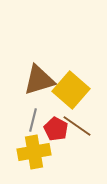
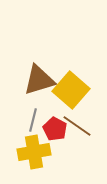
red pentagon: moved 1 px left
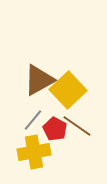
brown triangle: rotated 12 degrees counterclockwise
yellow square: moved 3 px left; rotated 6 degrees clockwise
gray line: rotated 25 degrees clockwise
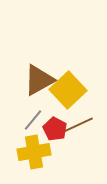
brown line: moved 1 px right, 1 px up; rotated 60 degrees counterclockwise
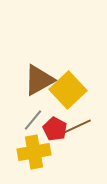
brown line: moved 2 px left, 2 px down
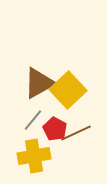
brown triangle: moved 3 px down
brown line: moved 6 px down
yellow cross: moved 4 px down
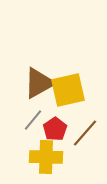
yellow square: rotated 30 degrees clockwise
red pentagon: rotated 10 degrees clockwise
brown line: moved 9 px right; rotated 24 degrees counterclockwise
yellow cross: moved 12 px right, 1 px down; rotated 12 degrees clockwise
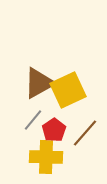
yellow square: rotated 12 degrees counterclockwise
red pentagon: moved 1 px left, 1 px down
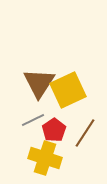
brown triangle: rotated 28 degrees counterclockwise
gray line: rotated 25 degrees clockwise
brown line: rotated 8 degrees counterclockwise
yellow cross: moved 1 px left, 1 px down; rotated 16 degrees clockwise
